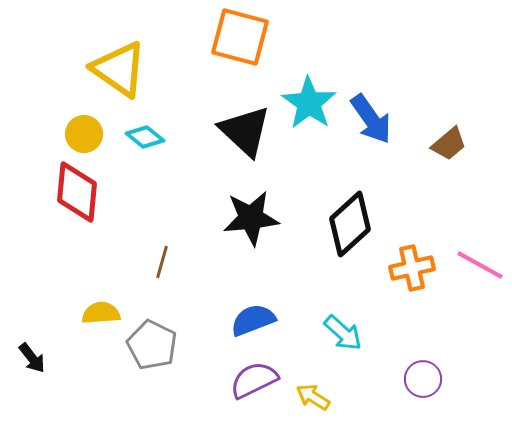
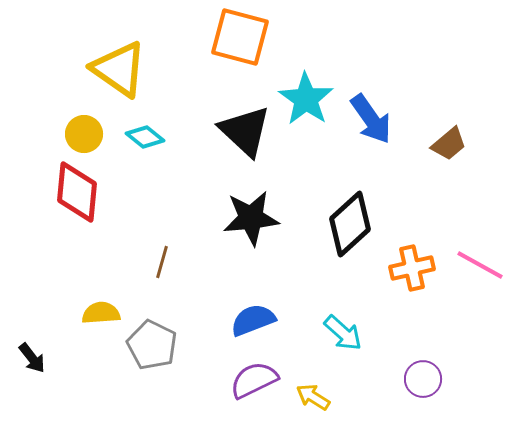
cyan star: moved 3 px left, 4 px up
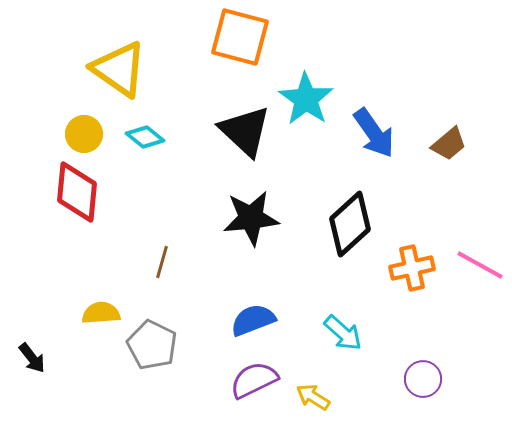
blue arrow: moved 3 px right, 14 px down
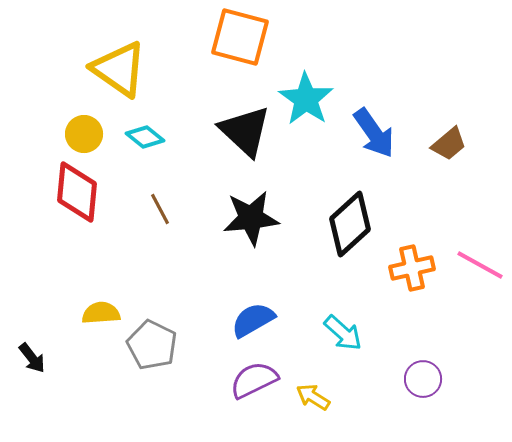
brown line: moved 2 px left, 53 px up; rotated 44 degrees counterclockwise
blue semicircle: rotated 9 degrees counterclockwise
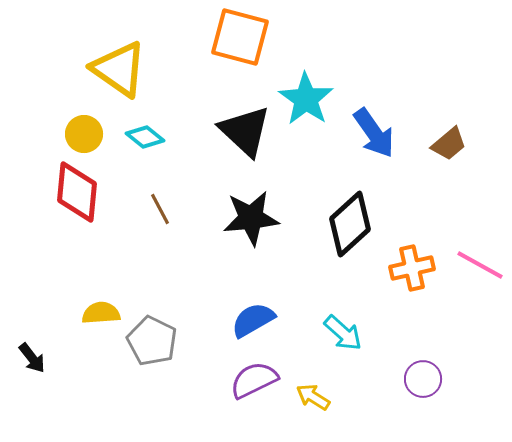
gray pentagon: moved 4 px up
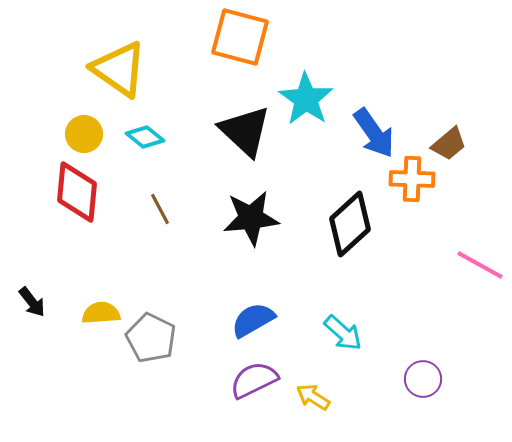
orange cross: moved 89 px up; rotated 15 degrees clockwise
gray pentagon: moved 1 px left, 3 px up
black arrow: moved 56 px up
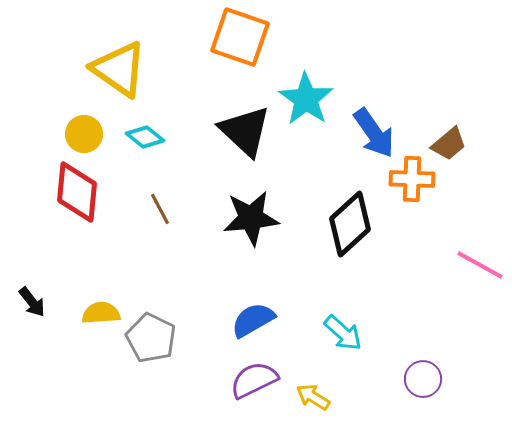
orange square: rotated 4 degrees clockwise
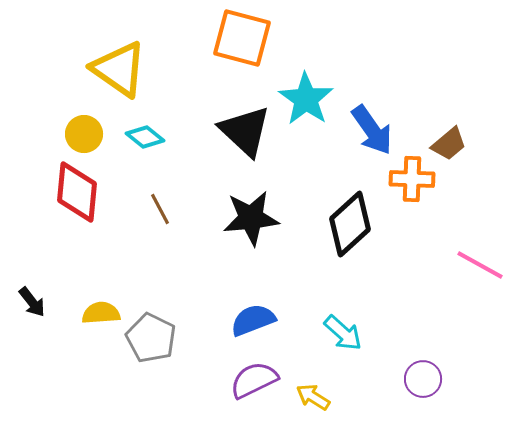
orange square: moved 2 px right, 1 px down; rotated 4 degrees counterclockwise
blue arrow: moved 2 px left, 3 px up
blue semicircle: rotated 9 degrees clockwise
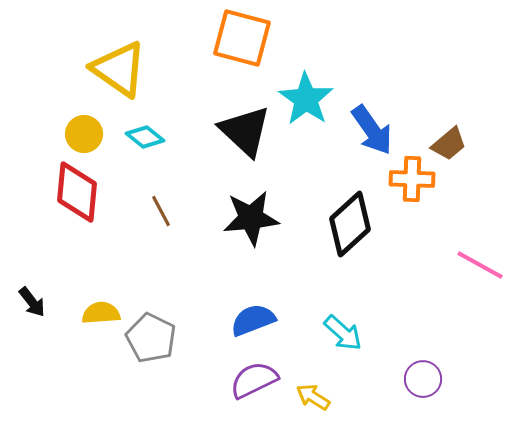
brown line: moved 1 px right, 2 px down
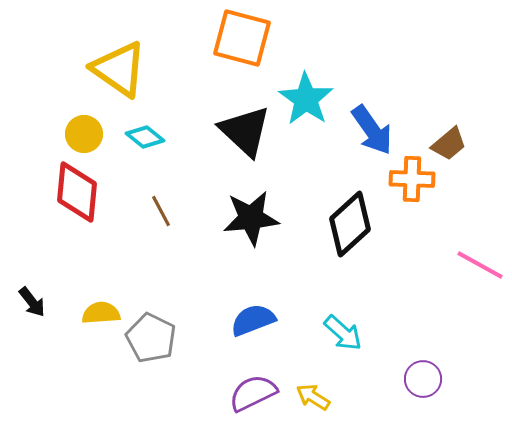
purple semicircle: moved 1 px left, 13 px down
